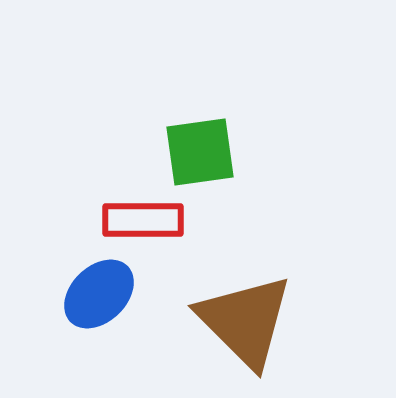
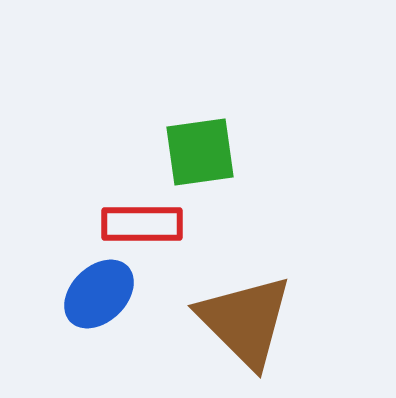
red rectangle: moved 1 px left, 4 px down
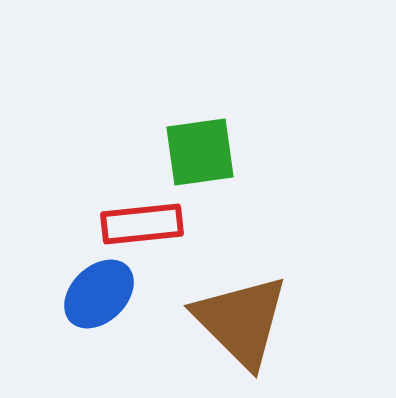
red rectangle: rotated 6 degrees counterclockwise
brown triangle: moved 4 px left
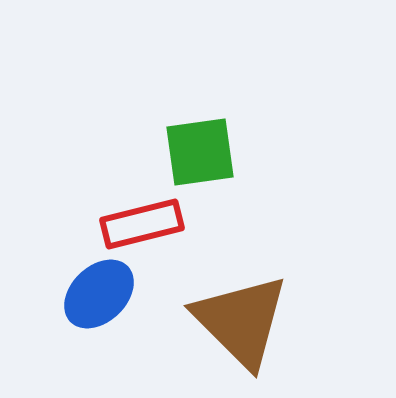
red rectangle: rotated 8 degrees counterclockwise
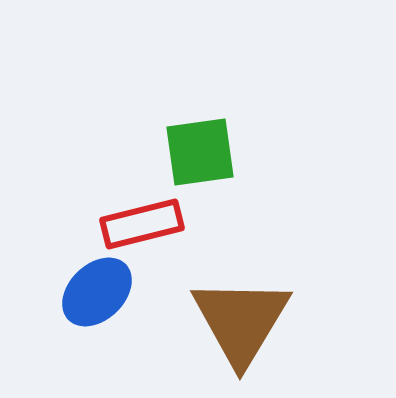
blue ellipse: moved 2 px left, 2 px up
brown triangle: rotated 16 degrees clockwise
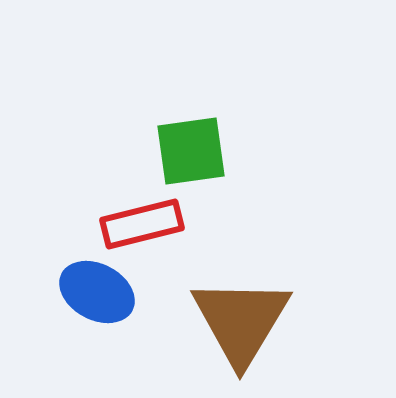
green square: moved 9 px left, 1 px up
blue ellipse: rotated 72 degrees clockwise
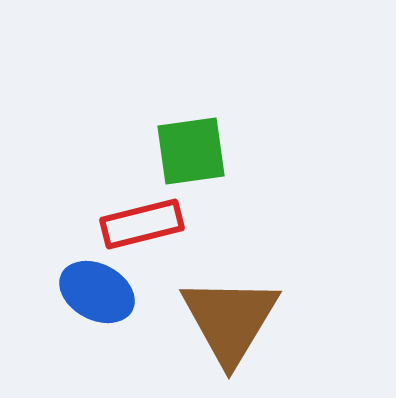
brown triangle: moved 11 px left, 1 px up
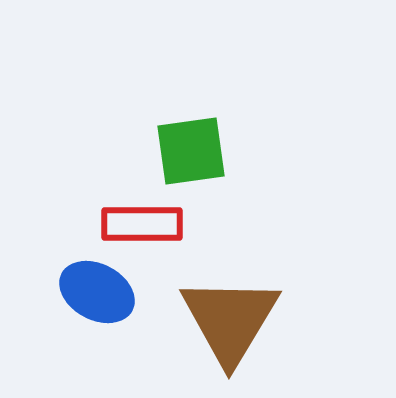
red rectangle: rotated 14 degrees clockwise
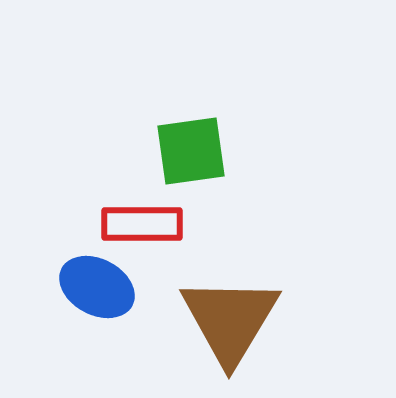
blue ellipse: moved 5 px up
